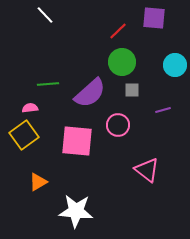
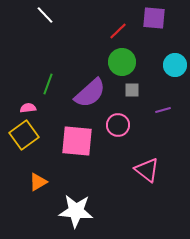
green line: rotated 65 degrees counterclockwise
pink semicircle: moved 2 px left
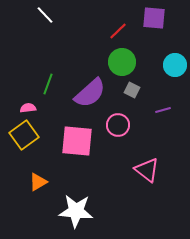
gray square: rotated 28 degrees clockwise
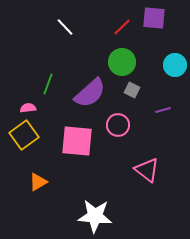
white line: moved 20 px right, 12 px down
red line: moved 4 px right, 4 px up
white star: moved 19 px right, 5 px down
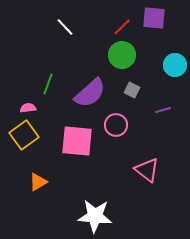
green circle: moved 7 px up
pink circle: moved 2 px left
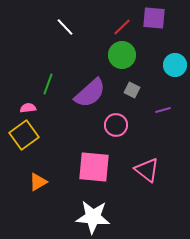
pink square: moved 17 px right, 26 px down
white star: moved 2 px left, 1 px down
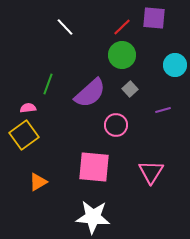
gray square: moved 2 px left, 1 px up; rotated 21 degrees clockwise
pink triangle: moved 4 px right, 2 px down; rotated 24 degrees clockwise
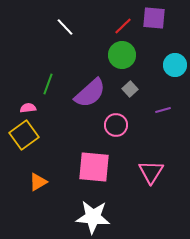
red line: moved 1 px right, 1 px up
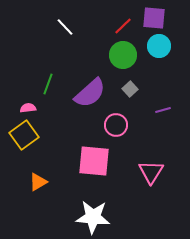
green circle: moved 1 px right
cyan circle: moved 16 px left, 19 px up
pink square: moved 6 px up
